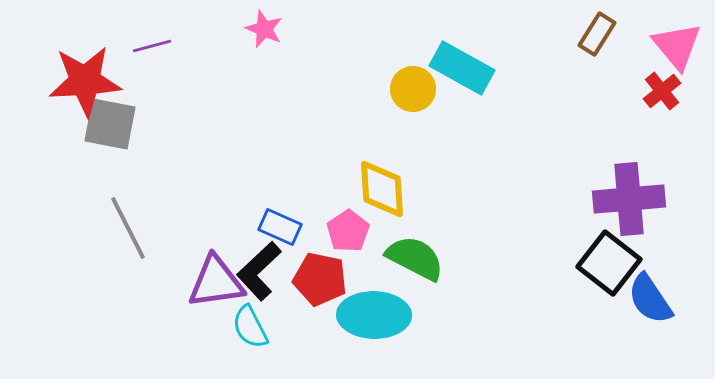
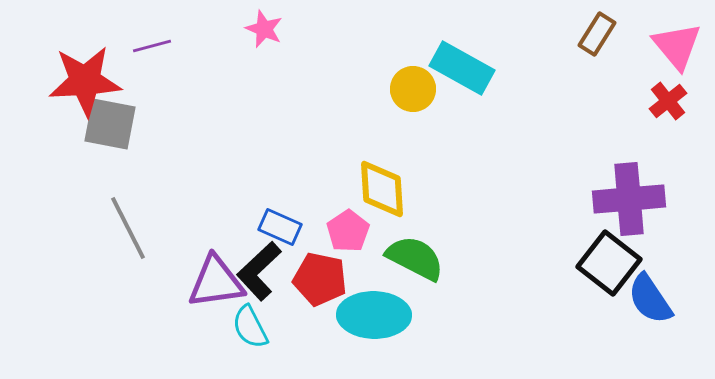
red cross: moved 6 px right, 10 px down
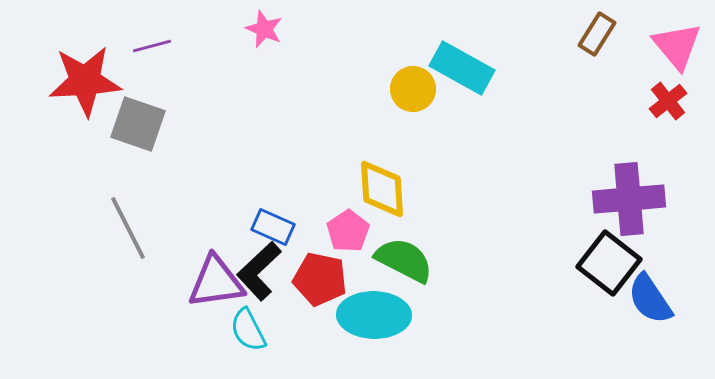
gray square: moved 28 px right; rotated 8 degrees clockwise
blue rectangle: moved 7 px left
green semicircle: moved 11 px left, 2 px down
cyan semicircle: moved 2 px left, 3 px down
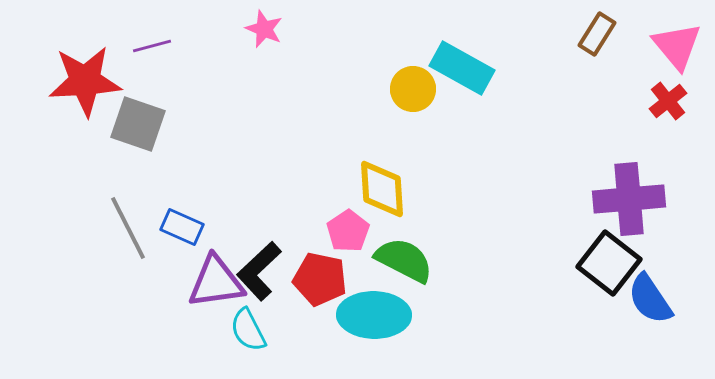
blue rectangle: moved 91 px left
